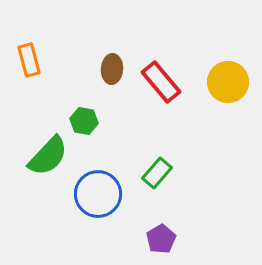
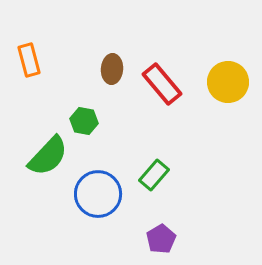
red rectangle: moved 1 px right, 2 px down
green rectangle: moved 3 px left, 2 px down
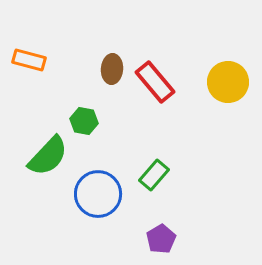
orange rectangle: rotated 60 degrees counterclockwise
red rectangle: moved 7 px left, 2 px up
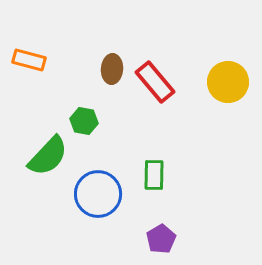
green rectangle: rotated 40 degrees counterclockwise
